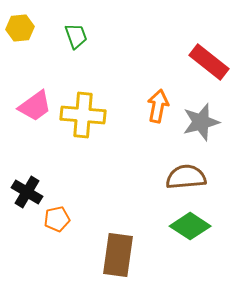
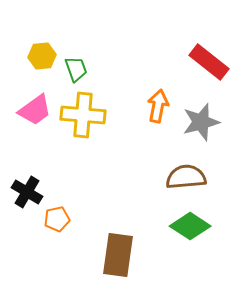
yellow hexagon: moved 22 px right, 28 px down
green trapezoid: moved 33 px down
pink trapezoid: moved 4 px down
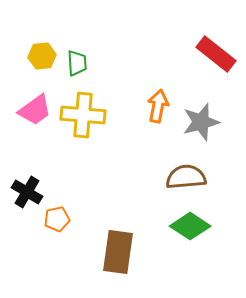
red rectangle: moved 7 px right, 8 px up
green trapezoid: moved 1 px right, 6 px up; rotated 16 degrees clockwise
brown rectangle: moved 3 px up
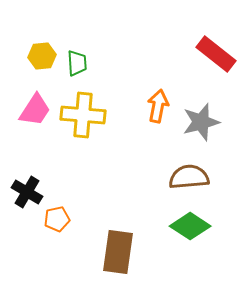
pink trapezoid: rotated 21 degrees counterclockwise
brown semicircle: moved 3 px right
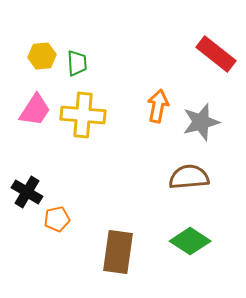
green diamond: moved 15 px down
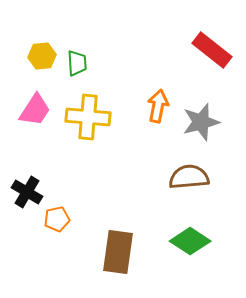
red rectangle: moved 4 px left, 4 px up
yellow cross: moved 5 px right, 2 px down
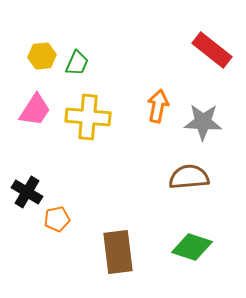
green trapezoid: rotated 28 degrees clockwise
gray star: moved 2 px right; rotated 18 degrees clockwise
green diamond: moved 2 px right, 6 px down; rotated 15 degrees counterclockwise
brown rectangle: rotated 15 degrees counterclockwise
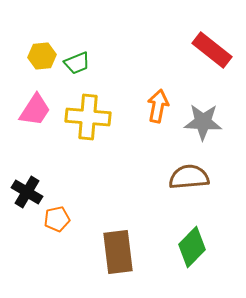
green trapezoid: rotated 44 degrees clockwise
green diamond: rotated 63 degrees counterclockwise
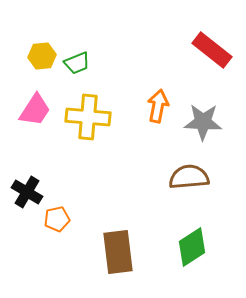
green diamond: rotated 12 degrees clockwise
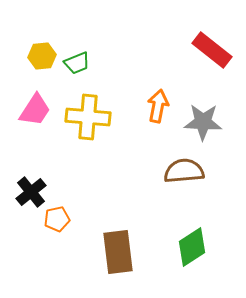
brown semicircle: moved 5 px left, 6 px up
black cross: moved 4 px right; rotated 20 degrees clockwise
